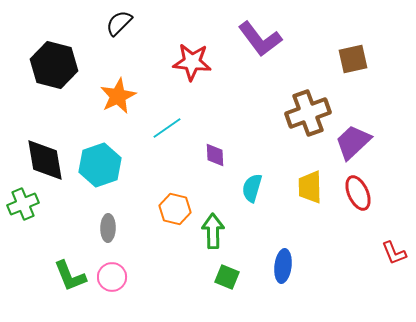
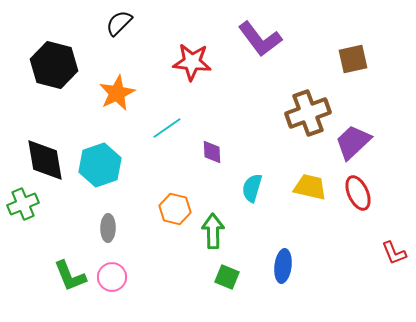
orange star: moved 1 px left, 3 px up
purple diamond: moved 3 px left, 3 px up
yellow trapezoid: rotated 104 degrees clockwise
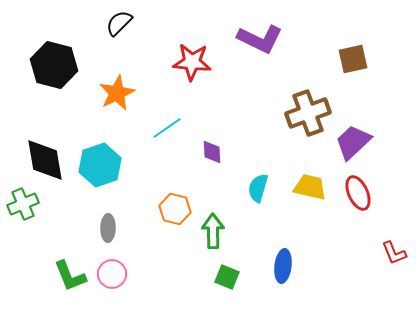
purple L-shape: rotated 27 degrees counterclockwise
cyan semicircle: moved 6 px right
pink circle: moved 3 px up
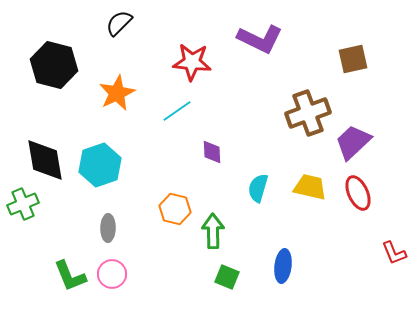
cyan line: moved 10 px right, 17 px up
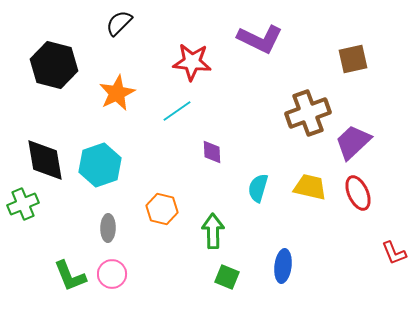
orange hexagon: moved 13 px left
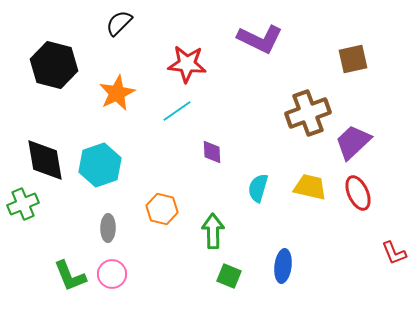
red star: moved 5 px left, 2 px down
green square: moved 2 px right, 1 px up
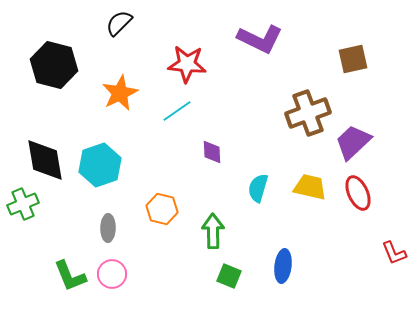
orange star: moved 3 px right
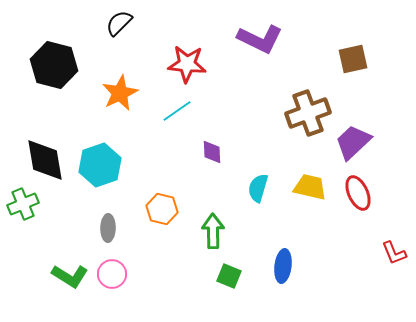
green L-shape: rotated 36 degrees counterclockwise
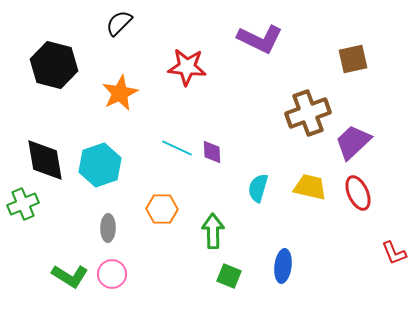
red star: moved 3 px down
cyan line: moved 37 px down; rotated 60 degrees clockwise
orange hexagon: rotated 12 degrees counterclockwise
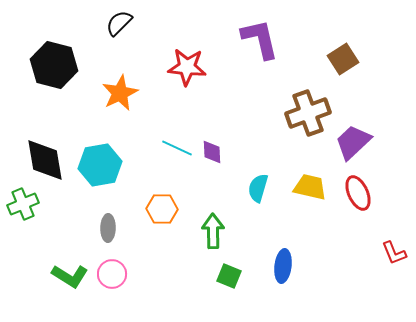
purple L-shape: rotated 129 degrees counterclockwise
brown square: moved 10 px left; rotated 20 degrees counterclockwise
cyan hexagon: rotated 9 degrees clockwise
